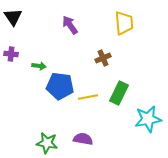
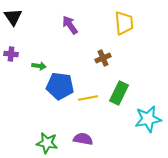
yellow line: moved 1 px down
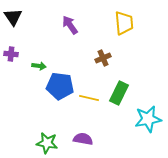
yellow line: moved 1 px right; rotated 24 degrees clockwise
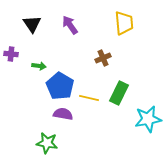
black triangle: moved 19 px right, 7 px down
blue pentagon: rotated 24 degrees clockwise
purple semicircle: moved 20 px left, 25 px up
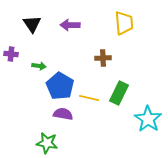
purple arrow: rotated 54 degrees counterclockwise
brown cross: rotated 21 degrees clockwise
cyan star: rotated 28 degrees counterclockwise
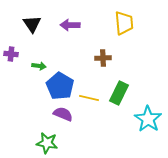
purple semicircle: rotated 12 degrees clockwise
